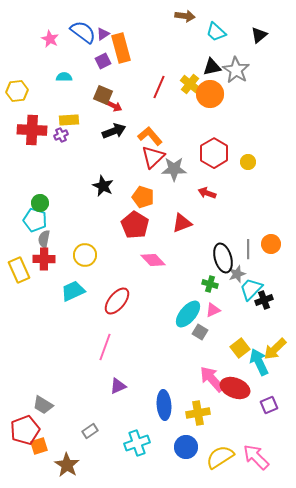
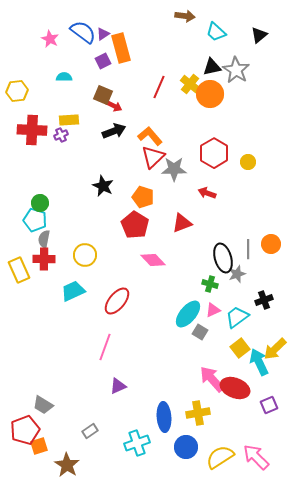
cyan trapezoid at (251, 289): moved 14 px left, 28 px down; rotated 10 degrees clockwise
blue ellipse at (164, 405): moved 12 px down
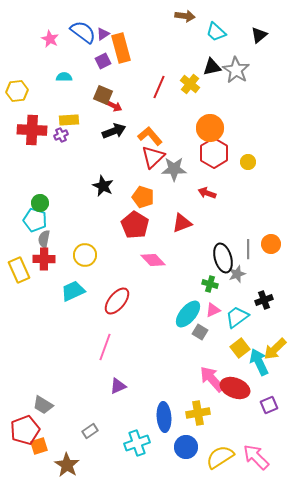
orange circle at (210, 94): moved 34 px down
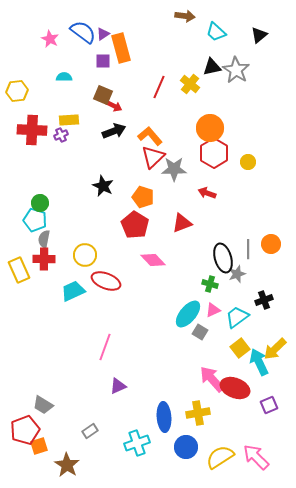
purple square at (103, 61): rotated 28 degrees clockwise
red ellipse at (117, 301): moved 11 px left, 20 px up; rotated 72 degrees clockwise
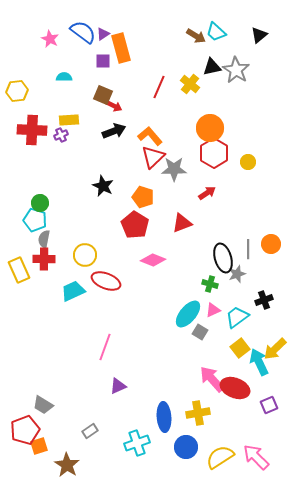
brown arrow at (185, 16): moved 11 px right, 20 px down; rotated 24 degrees clockwise
red arrow at (207, 193): rotated 126 degrees clockwise
pink diamond at (153, 260): rotated 25 degrees counterclockwise
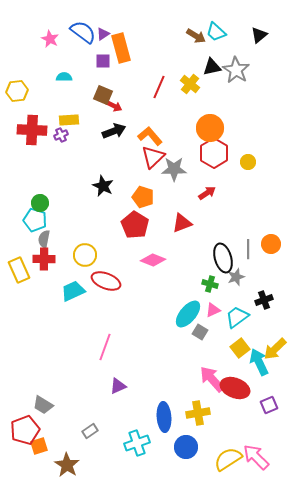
gray star at (237, 274): moved 1 px left, 3 px down
yellow semicircle at (220, 457): moved 8 px right, 2 px down
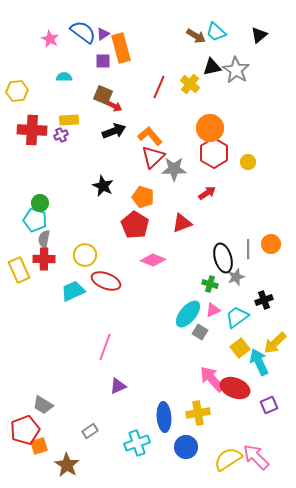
yellow arrow at (275, 349): moved 6 px up
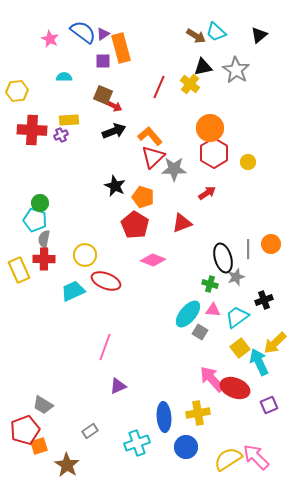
black triangle at (212, 67): moved 9 px left
black star at (103, 186): moved 12 px right
pink triangle at (213, 310): rotated 28 degrees clockwise
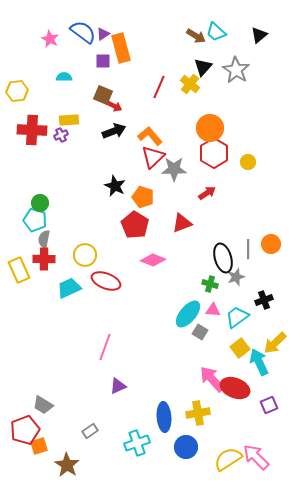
black triangle at (203, 67): rotated 36 degrees counterclockwise
cyan trapezoid at (73, 291): moved 4 px left, 3 px up
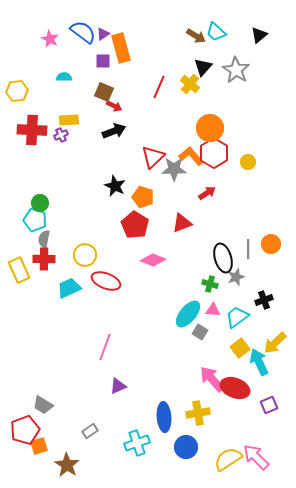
brown square at (103, 95): moved 1 px right, 3 px up
orange L-shape at (150, 136): moved 41 px right, 20 px down
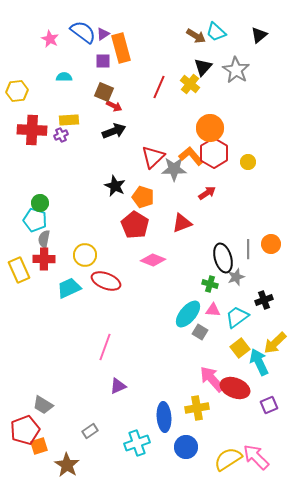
yellow cross at (198, 413): moved 1 px left, 5 px up
